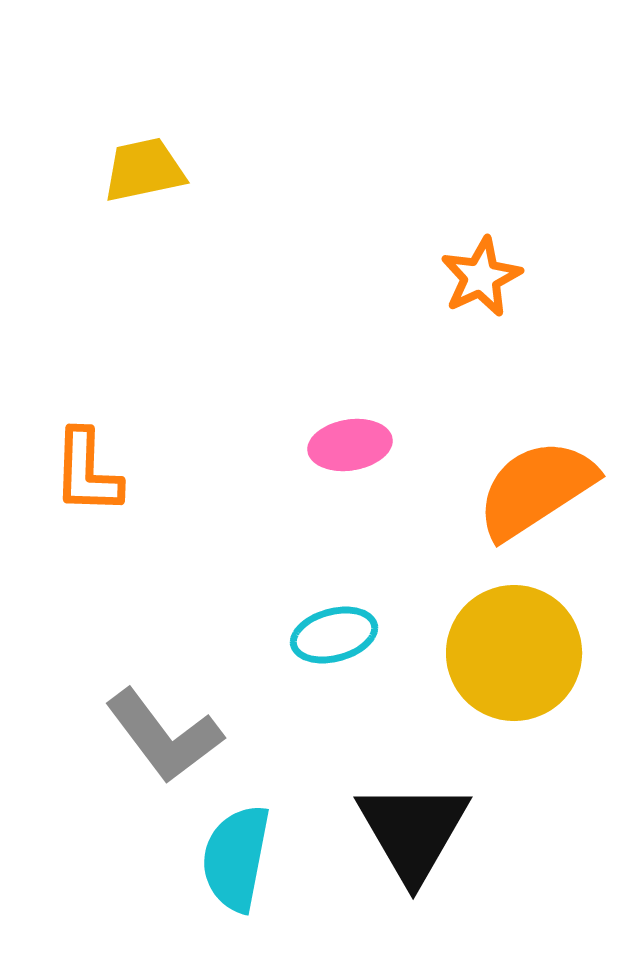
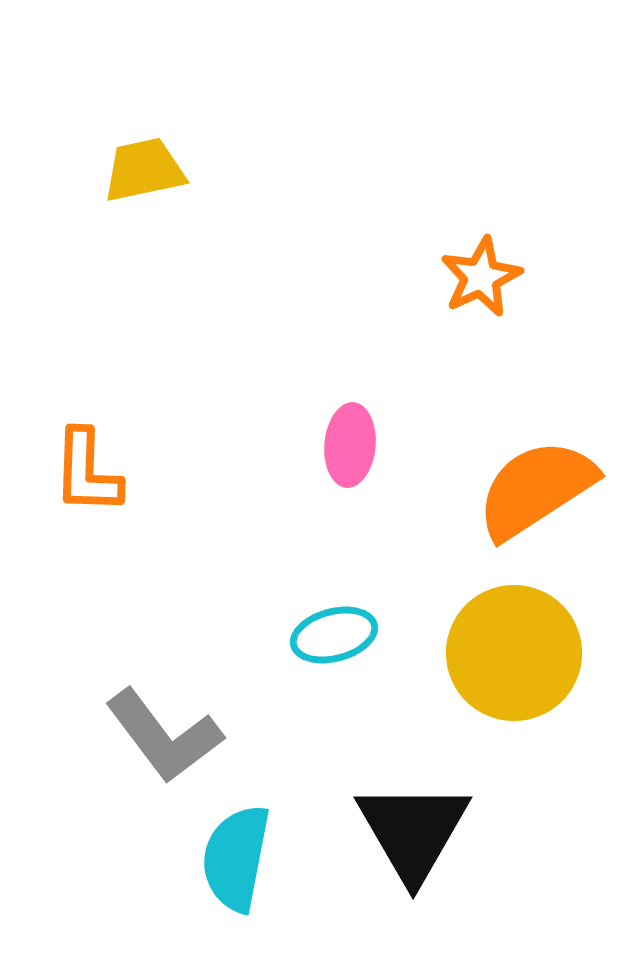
pink ellipse: rotated 76 degrees counterclockwise
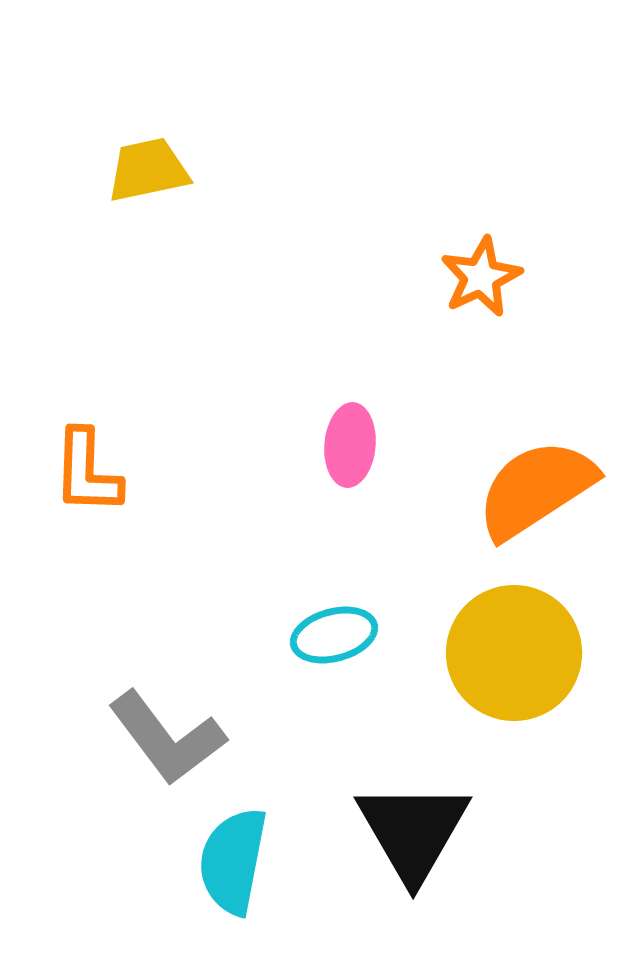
yellow trapezoid: moved 4 px right
gray L-shape: moved 3 px right, 2 px down
cyan semicircle: moved 3 px left, 3 px down
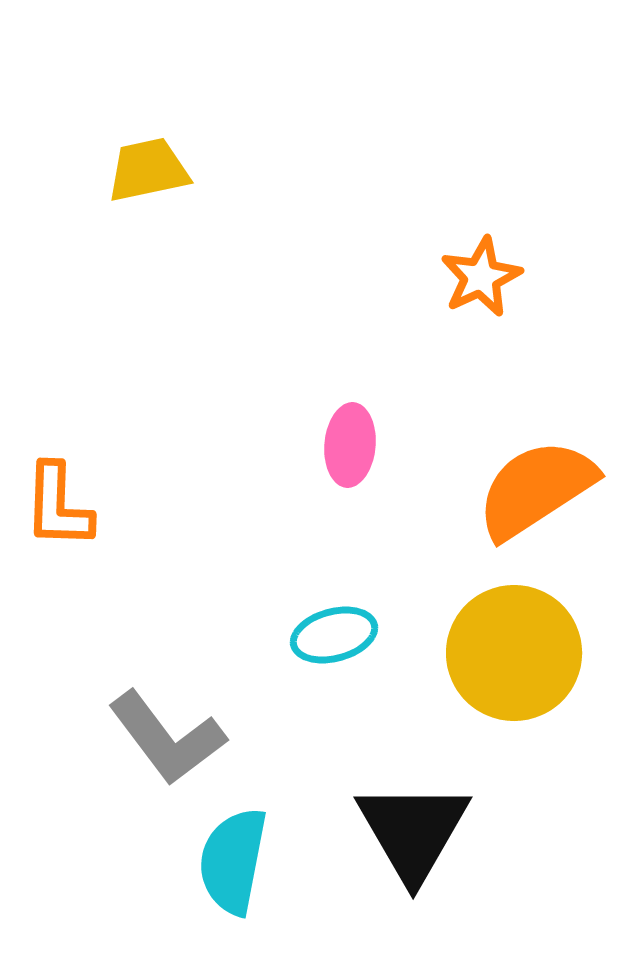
orange L-shape: moved 29 px left, 34 px down
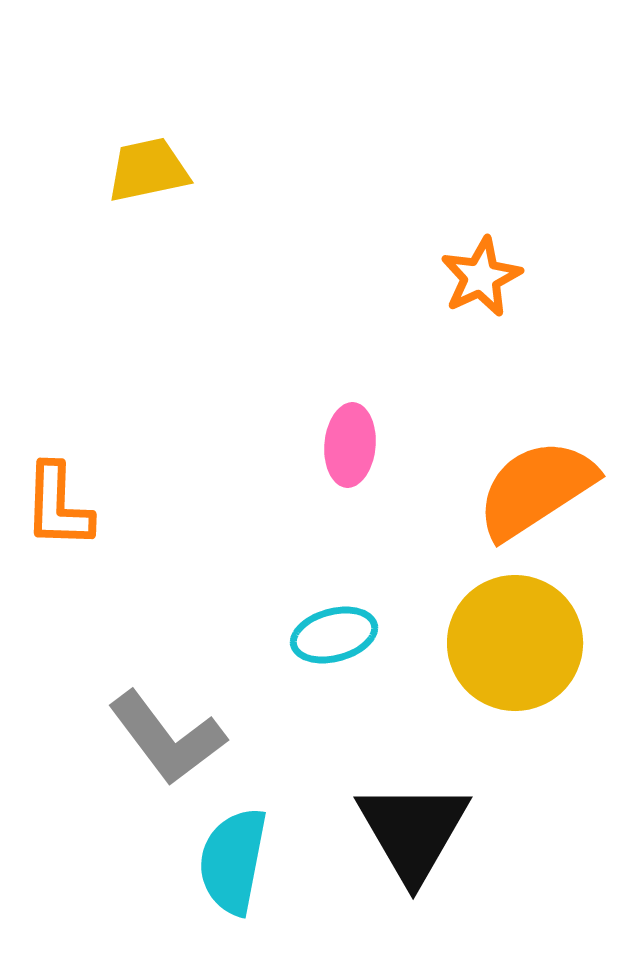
yellow circle: moved 1 px right, 10 px up
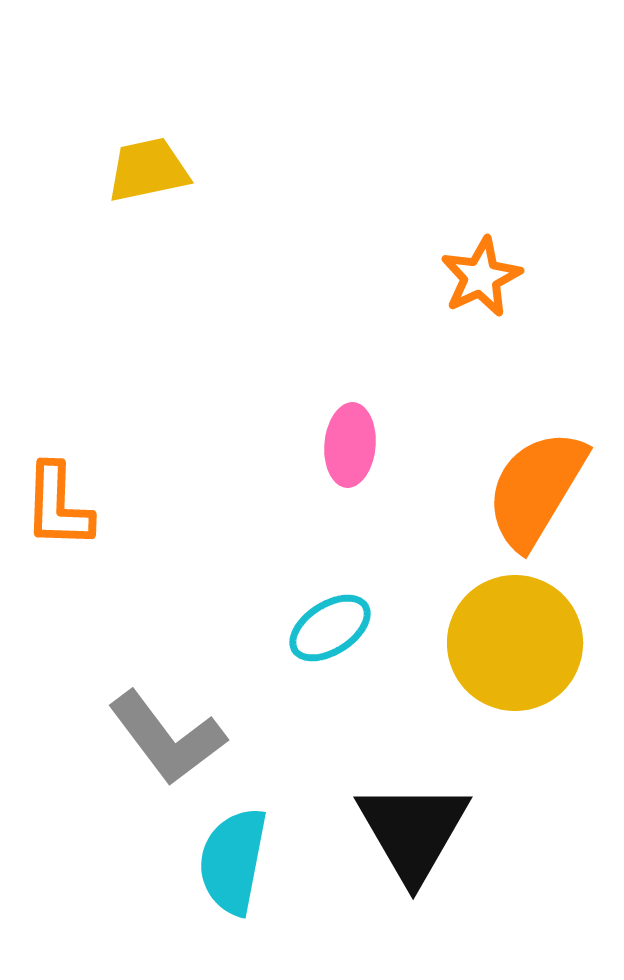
orange semicircle: rotated 26 degrees counterclockwise
cyan ellipse: moved 4 px left, 7 px up; rotated 18 degrees counterclockwise
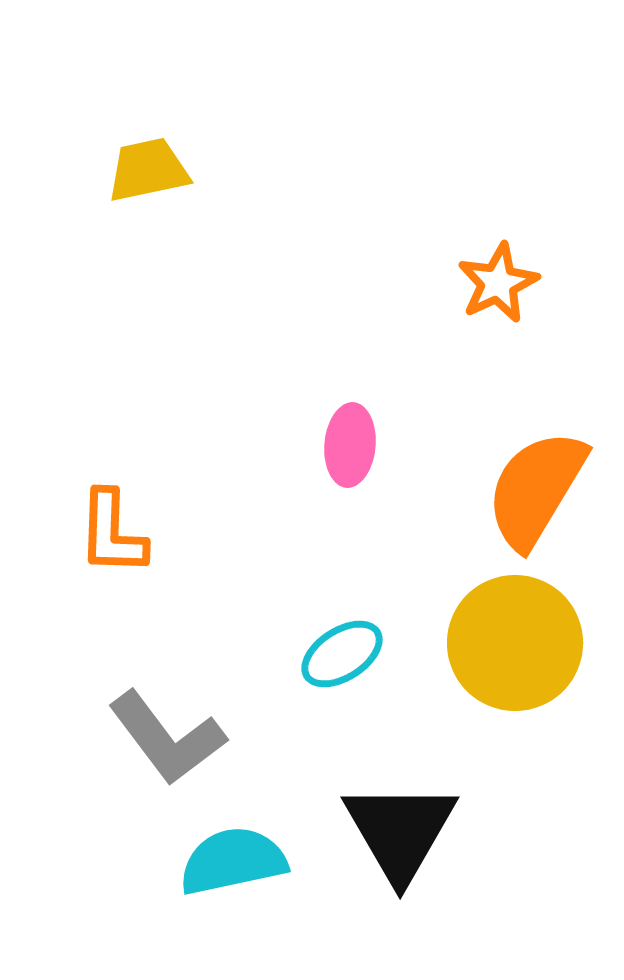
orange star: moved 17 px right, 6 px down
orange L-shape: moved 54 px right, 27 px down
cyan ellipse: moved 12 px right, 26 px down
black triangle: moved 13 px left
cyan semicircle: rotated 67 degrees clockwise
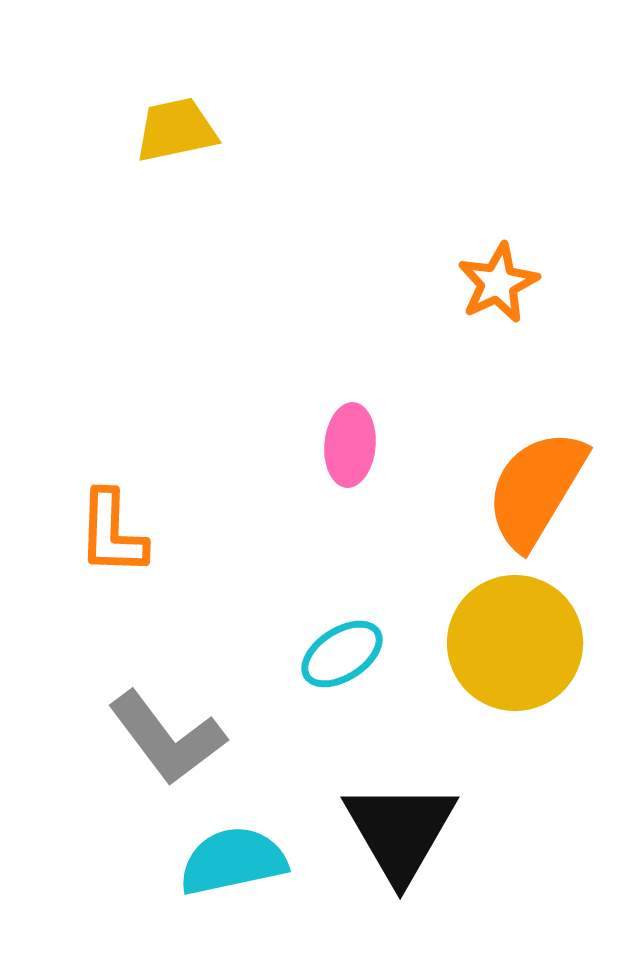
yellow trapezoid: moved 28 px right, 40 px up
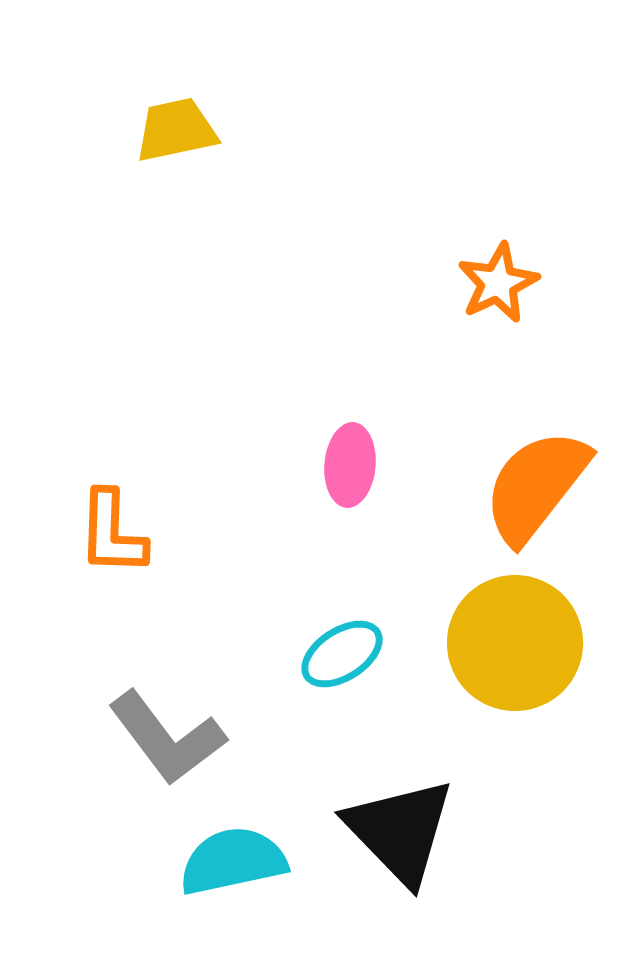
pink ellipse: moved 20 px down
orange semicircle: moved 3 px up; rotated 7 degrees clockwise
black triangle: rotated 14 degrees counterclockwise
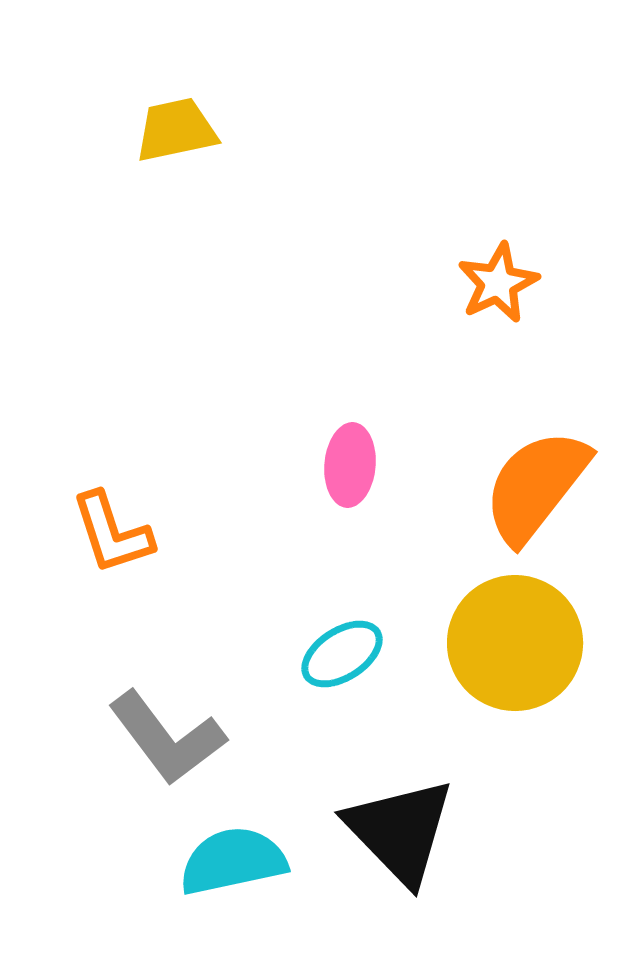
orange L-shape: rotated 20 degrees counterclockwise
